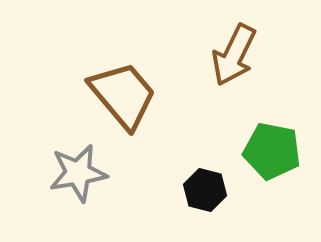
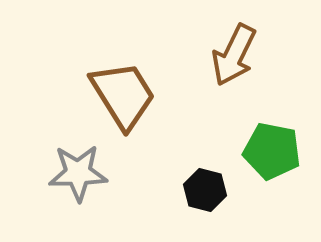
brown trapezoid: rotated 8 degrees clockwise
gray star: rotated 8 degrees clockwise
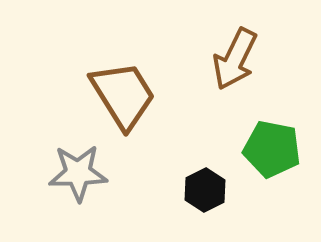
brown arrow: moved 1 px right, 4 px down
green pentagon: moved 2 px up
black hexagon: rotated 18 degrees clockwise
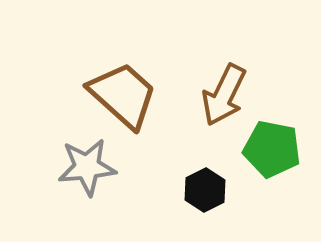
brown arrow: moved 11 px left, 36 px down
brown trapezoid: rotated 16 degrees counterclockwise
gray star: moved 9 px right, 6 px up; rotated 4 degrees counterclockwise
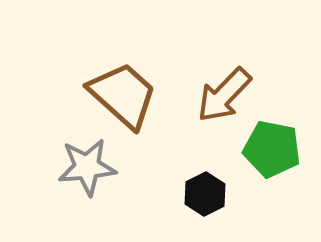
brown arrow: rotated 18 degrees clockwise
black hexagon: moved 4 px down
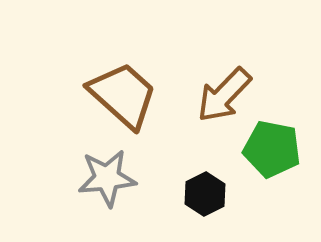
gray star: moved 20 px right, 11 px down
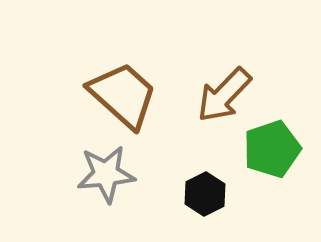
green pentagon: rotated 30 degrees counterclockwise
gray star: moved 1 px left, 4 px up
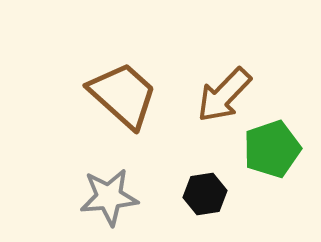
gray star: moved 3 px right, 23 px down
black hexagon: rotated 18 degrees clockwise
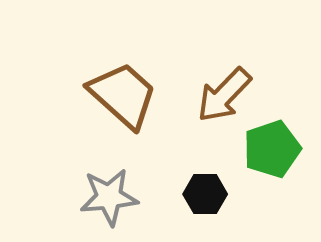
black hexagon: rotated 9 degrees clockwise
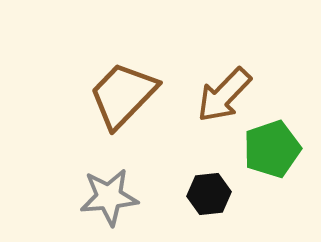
brown trapezoid: rotated 88 degrees counterclockwise
black hexagon: moved 4 px right; rotated 6 degrees counterclockwise
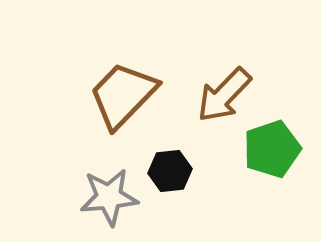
black hexagon: moved 39 px left, 23 px up
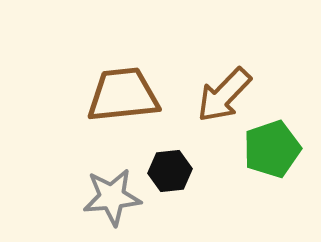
brown trapezoid: rotated 40 degrees clockwise
gray star: moved 3 px right
